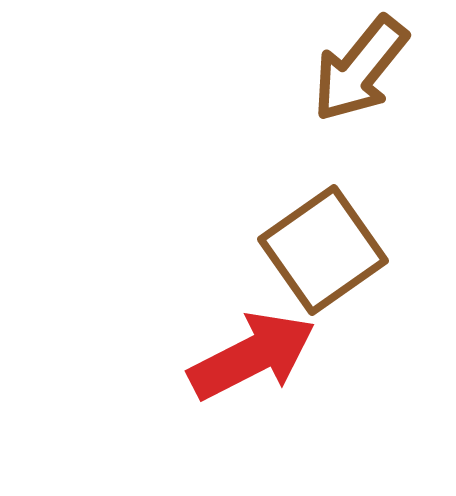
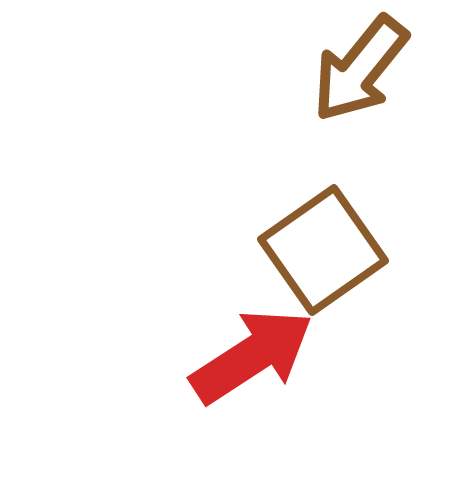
red arrow: rotated 6 degrees counterclockwise
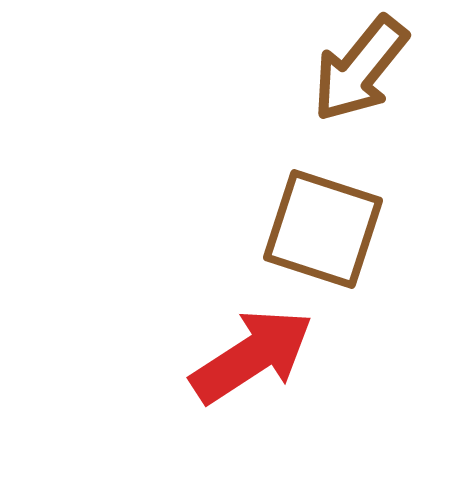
brown square: moved 21 px up; rotated 37 degrees counterclockwise
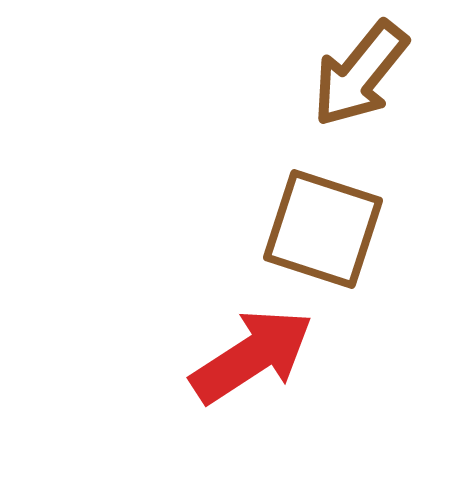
brown arrow: moved 5 px down
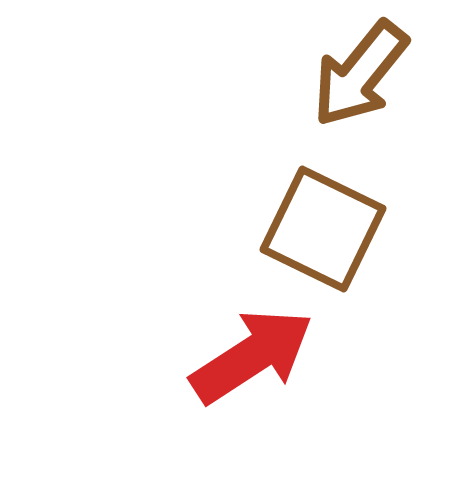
brown square: rotated 8 degrees clockwise
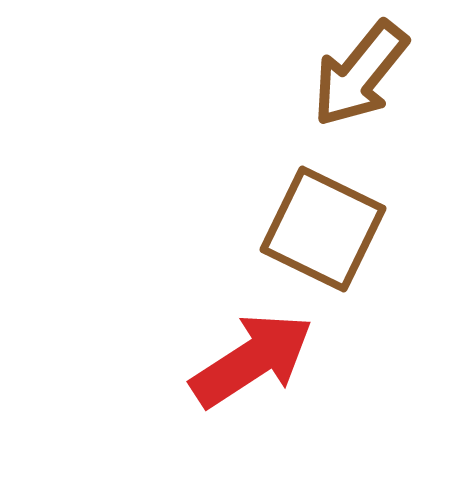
red arrow: moved 4 px down
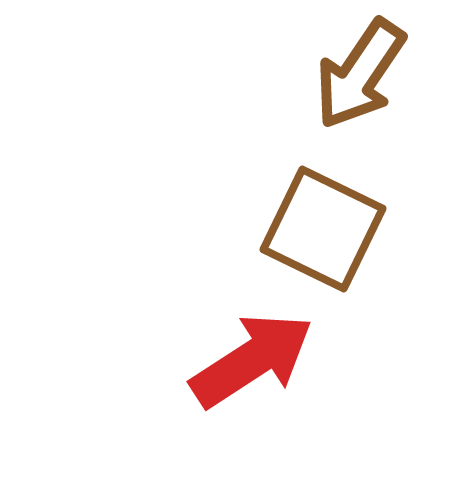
brown arrow: rotated 5 degrees counterclockwise
